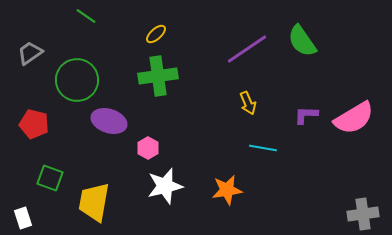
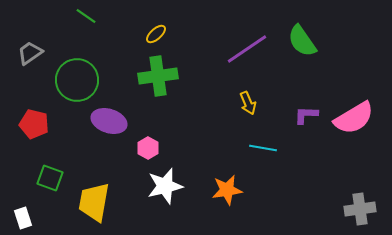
gray cross: moved 3 px left, 5 px up
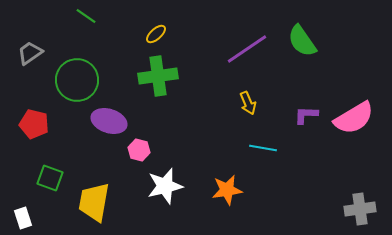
pink hexagon: moved 9 px left, 2 px down; rotated 15 degrees counterclockwise
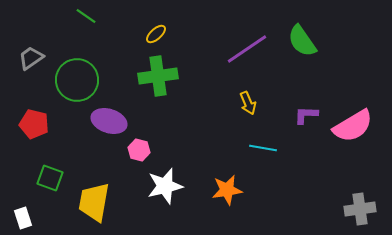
gray trapezoid: moved 1 px right, 5 px down
pink semicircle: moved 1 px left, 8 px down
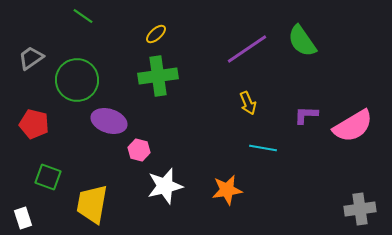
green line: moved 3 px left
green square: moved 2 px left, 1 px up
yellow trapezoid: moved 2 px left, 2 px down
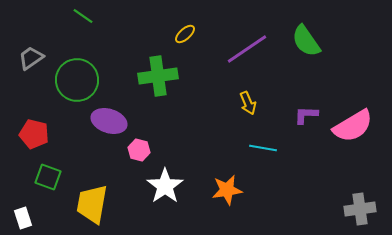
yellow ellipse: moved 29 px right
green semicircle: moved 4 px right
red pentagon: moved 10 px down
white star: rotated 21 degrees counterclockwise
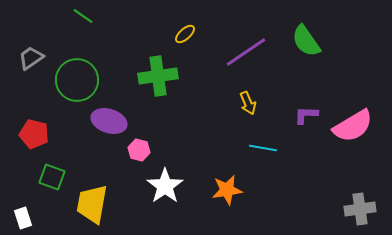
purple line: moved 1 px left, 3 px down
green square: moved 4 px right
